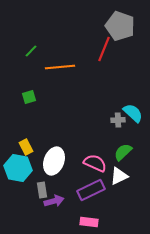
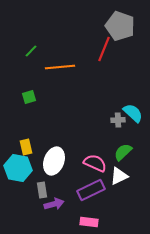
yellow rectangle: rotated 14 degrees clockwise
purple arrow: moved 3 px down
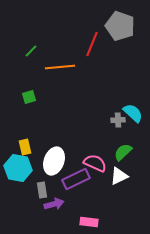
red line: moved 12 px left, 5 px up
yellow rectangle: moved 1 px left
purple rectangle: moved 15 px left, 11 px up
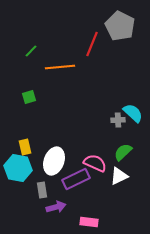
gray pentagon: rotated 8 degrees clockwise
purple arrow: moved 2 px right, 3 px down
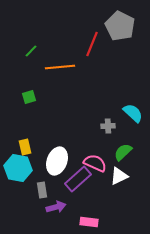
gray cross: moved 10 px left, 6 px down
white ellipse: moved 3 px right
purple rectangle: moved 2 px right; rotated 16 degrees counterclockwise
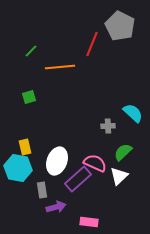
white triangle: rotated 18 degrees counterclockwise
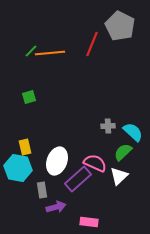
orange line: moved 10 px left, 14 px up
cyan semicircle: moved 19 px down
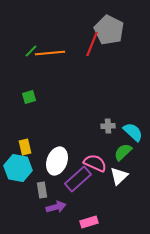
gray pentagon: moved 11 px left, 4 px down
pink rectangle: rotated 24 degrees counterclockwise
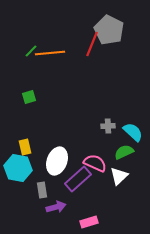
green semicircle: moved 1 px right; rotated 18 degrees clockwise
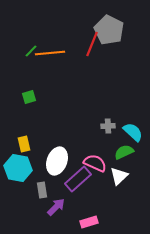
yellow rectangle: moved 1 px left, 3 px up
purple arrow: rotated 30 degrees counterclockwise
